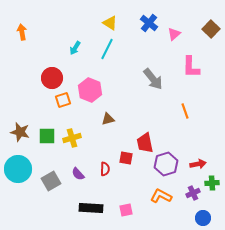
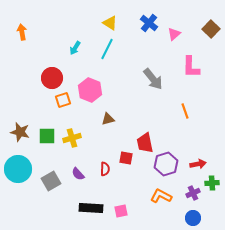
pink square: moved 5 px left, 1 px down
blue circle: moved 10 px left
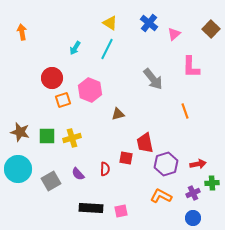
brown triangle: moved 10 px right, 5 px up
